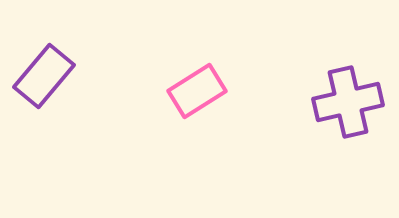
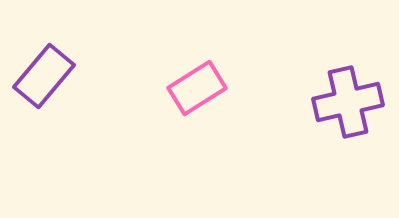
pink rectangle: moved 3 px up
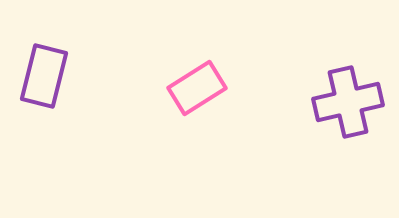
purple rectangle: rotated 26 degrees counterclockwise
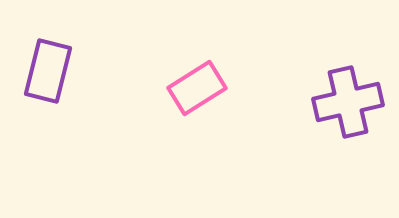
purple rectangle: moved 4 px right, 5 px up
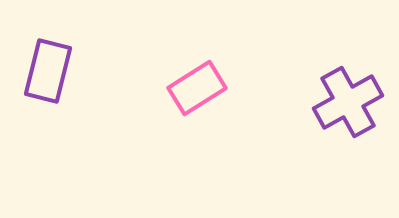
purple cross: rotated 16 degrees counterclockwise
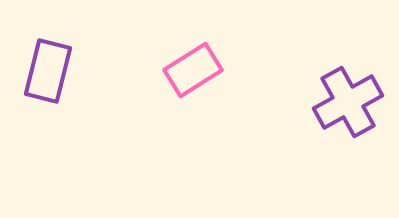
pink rectangle: moved 4 px left, 18 px up
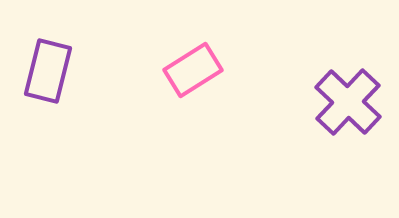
purple cross: rotated 18 degrees counterclockwise
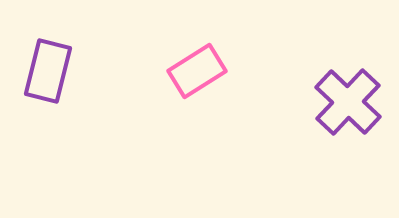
pink rectangle: moved 4 px right, 1 px down
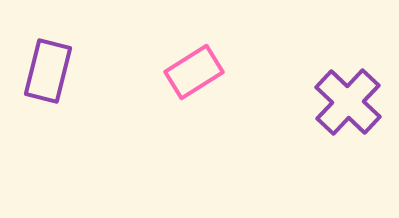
pink rectangle: moved 3 px left, 1 px down
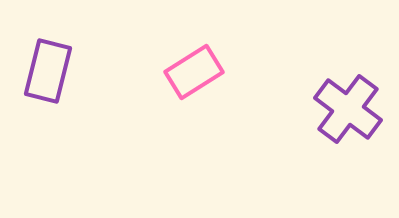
purple cross: moved 7 px down; rotated 6 degrees counterclockwise
